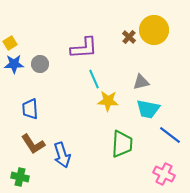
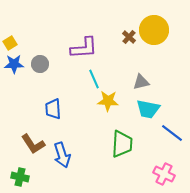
blue trapezoid: moved 23 px right
blue line: moved 2 px right, 2 px up
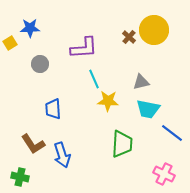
blue star: moved 16 px right, 36 px up
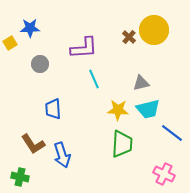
gray triangle: moved 1 px down
yellow star: moved 10 px right, 9 px down
cyan trapezoid: rotated 25 degrees counterclockwise
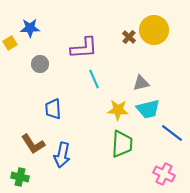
blue arrow: rotated 30 degrees clockwise
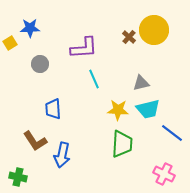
brown L-shape: moved 2 px right, 3 px up
green cross: moved 2 px left
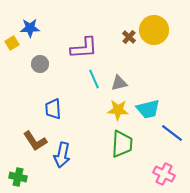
yellow square: moved 2 px right
gray triangle: moved 22 px left
